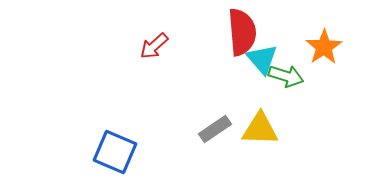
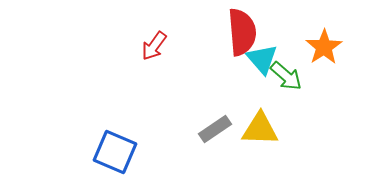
red arrow: rotated 12 degrees counterclockwise
green arrow: rotated 24 degrees clockwise
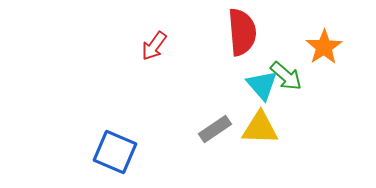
cyan triangle: moved 26 px down
yellow triangle: moved 1 px up
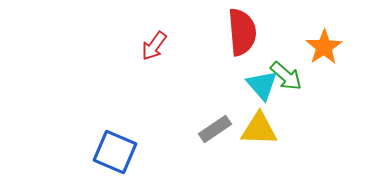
yellow triangle: moved 1 px left, 1 px down
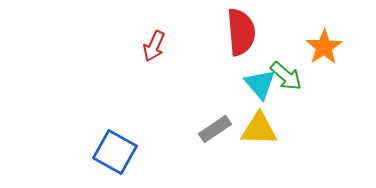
red semicircle: moved 1 px left
red arrow: rotated 12 degrees counterclockwise
cyan triangle: moved 2 px left, 1 px up
blue square: rotated 6 degrees clockwise
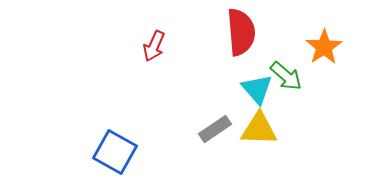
cyan triangle: moved 3 px left, 5 px down
